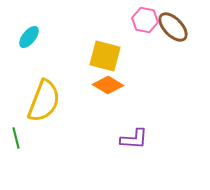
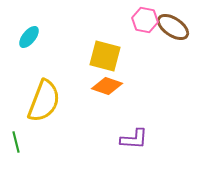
brown ellipse: rotated 12 degrees counterclockwise
orange diamond: moved 1 px left, 1 px down; rotated 12 degrees counterclockwise
green line: moved 4 px down
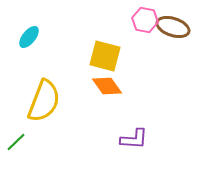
brown ellipse: rotated 16 degrees counterclockwise
orange diamond: rotated 36 degrees clockwise
green line: rotated 60 degrees clockwise
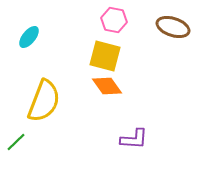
pink hexagon: moved 31 px left
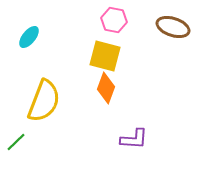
orange diamond: moved 1 px left, 2 px down; rotated 56 degrees clockwise
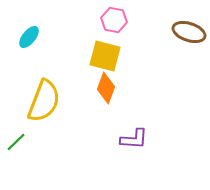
brown ellipse: moved 16 px right, 5 px down
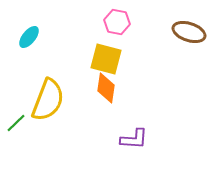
pink hexagon: moved 3 px right, 2 px down
yellow square: moved 1 px right, 3 px down
orange diamond: rotated 12 degrees counterclockwise
yellow semicircle: moved 4 px right, 1 px up
green line: moved 19 px up
